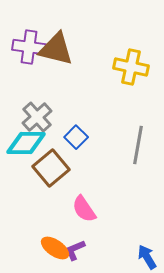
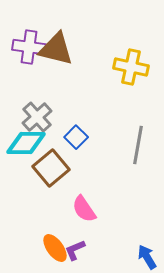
orange ellipse: rotated 20 degrees clockwise
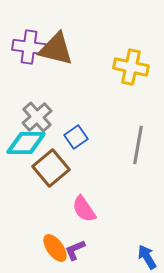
blue square: rotated 10 degrees clockwise
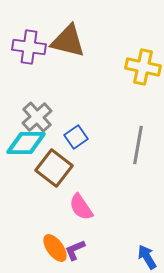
brown triangle: moved 12 px right, 8 px up
yellow cross: moved 12 px right
brown square: moved 3 px right; rotated 12 degrees counterclockwise
pink semicircle: moved 3 px left, 2 px up
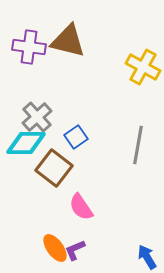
yellow cross: rotated 16 degrees clockwise
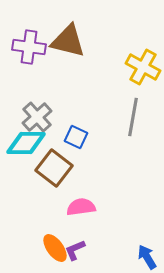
blue square: rotated 30 degrees counterclockwise
gray line: moved 5 px left, 28 px up
pink semicircle: rotated 116 degrees clockwise
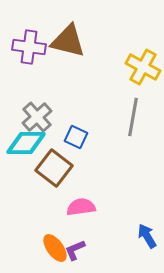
blue arrow: moved 21 px up
